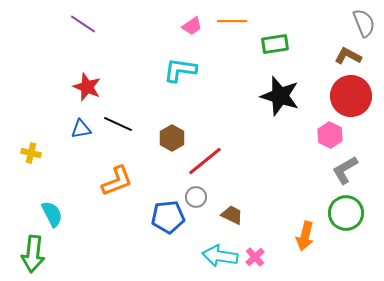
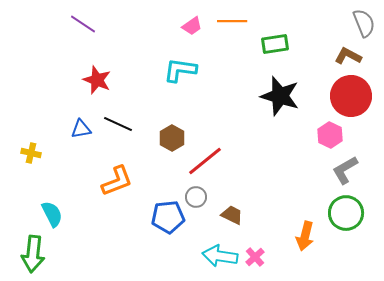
red star: moved 10 px right, 7 px up
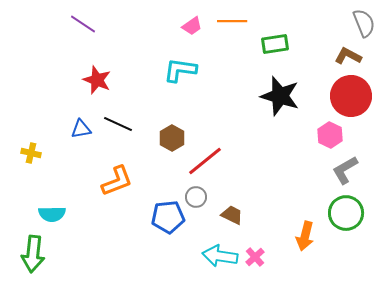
cyan semicircle: rotated 116 degrees clockwise
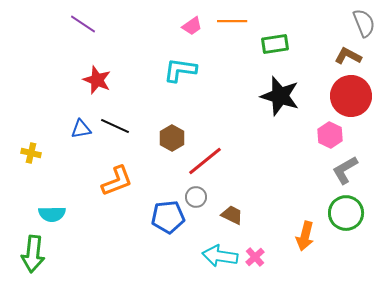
black line: moved 3 px left, 2 px down
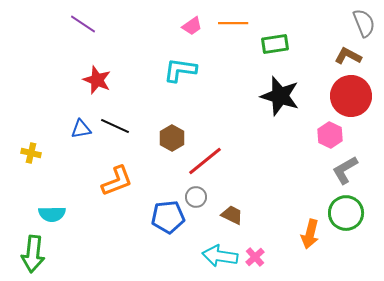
orange line: moved 1 px right, 2 px down
orange arrow: moved 5 px right, 2 px up
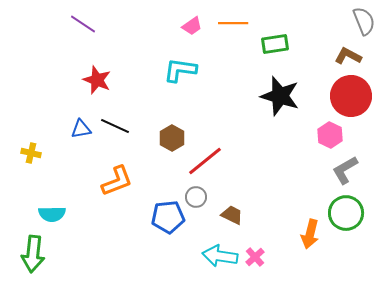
gray semicircle: moved 2 px up
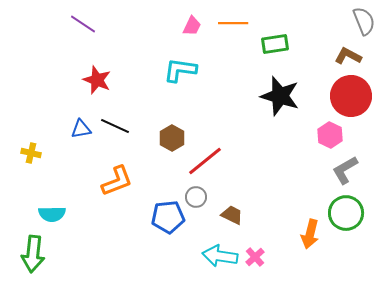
pink trapezoid: rotated 30 degrees counterclockwise
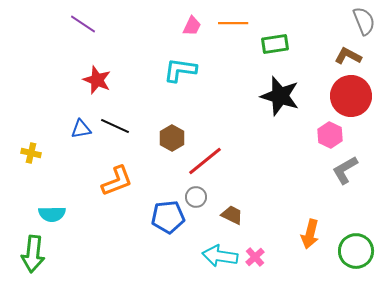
green circle: moved 10 px right, 38 px down
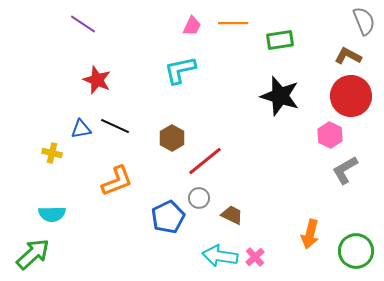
green rectangle: moved 5 px right, 4 px up
cyan L-shape: rotated 20 degrees counterclockwise
yellow cross: moved 21 px right
gray circle: moved 3 px right, 1 px down
blue pentagon: rotated 20 degrees counterclockwise
green arrow: rotated 138 degrees counterclockwise
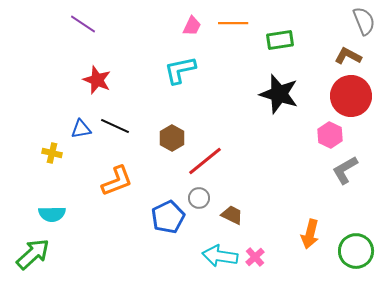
black star: moved 1 px left, 2 px up
